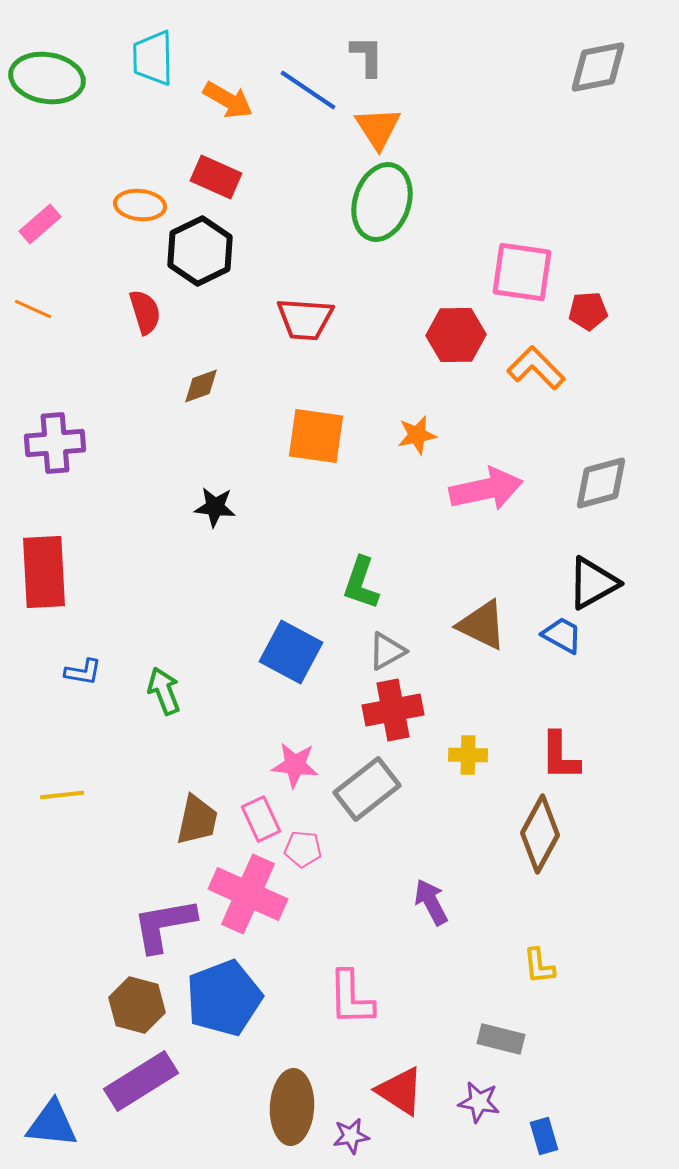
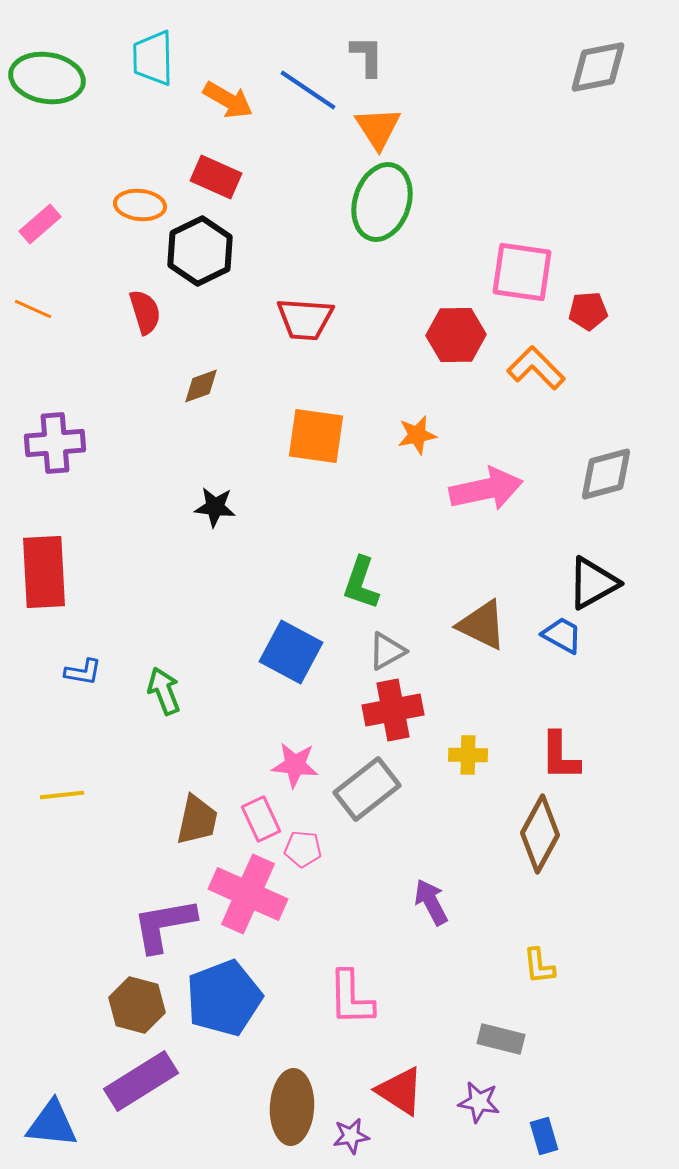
gray diamond at (601, 483): moved 5 px right, 9 px up
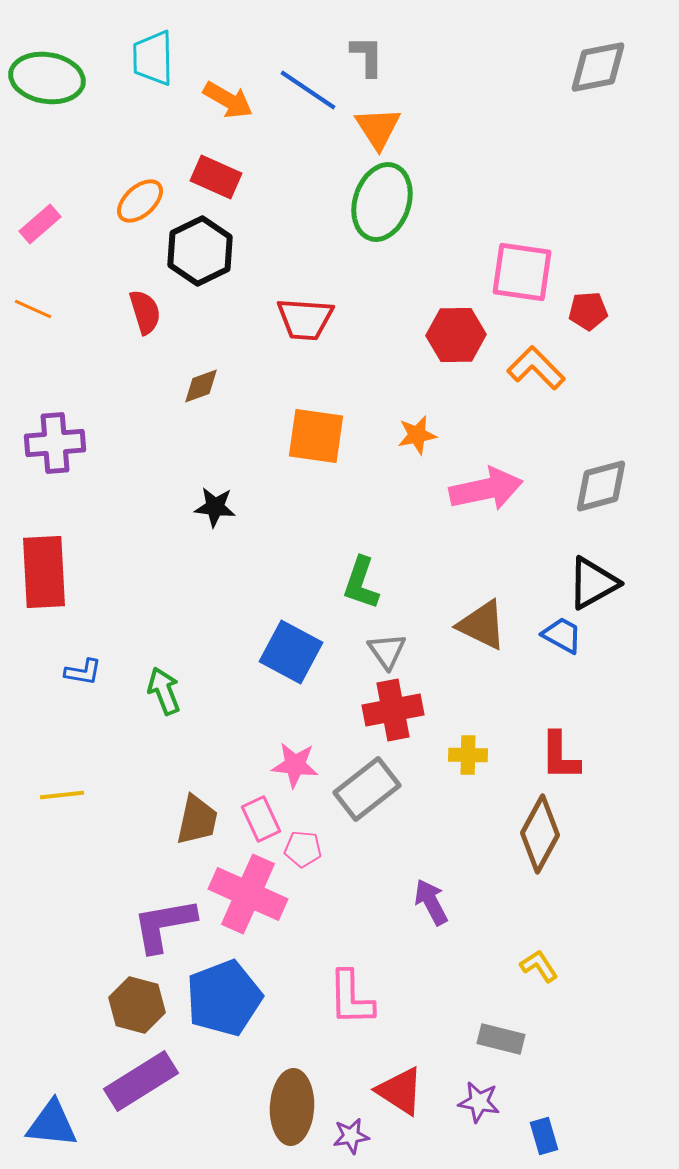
orange ellipse at (140, 205): moved 4 px up; rotated 48 degrees counterclockwise
gray diamond at (606, 474): moved 5 px left, 12 px down
gray triangle at (387, 651): rotated 36 degrees counterclockwise
yellow L-shape at (539, 966): rotated 153 degrees clockwise
